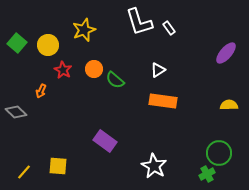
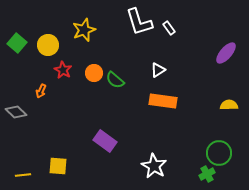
orange circle: moved 4 px down
yellow line: moved 1 px left, 3 px down; rotated 42 degrees clockwise
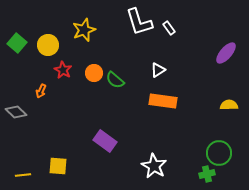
green cross: rotated 14 degrees clockwise
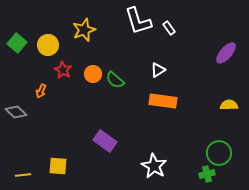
white L-shape: moved 1 px left, 1 px up
orange circle: moved 1 px left, 1 px down
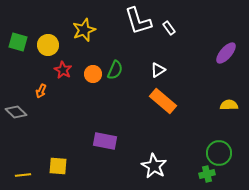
green square: moved 1 px right, 1 px up; rotated 24 degrees counterclockwise
green semicircle: moved 10 px up; rotated 108 degrees counterclockwise
orange rectangle: rotated 32 degrees clockwise
purple rectangle: rotated 25 degrees counterclockwise
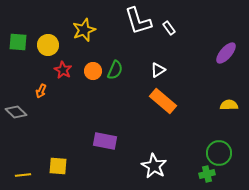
green square: rotated 12 degrees counterclockwise
orange circle: moved 3 px up
